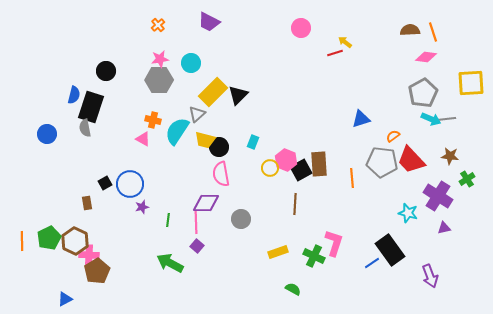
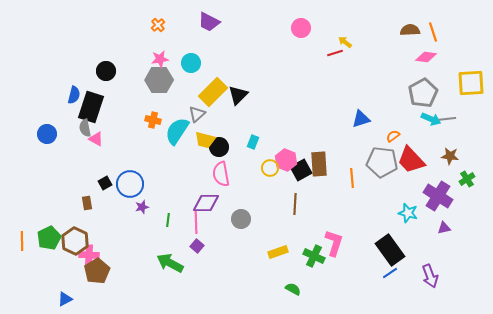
pink triangle at (143, 139): moved 47 px left
blue line at (372, 263): moved 18 px right, 10 px down
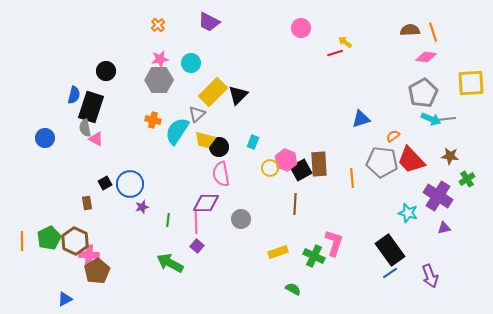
blue circle at (47, 134): moved 2 px left, 4 px down
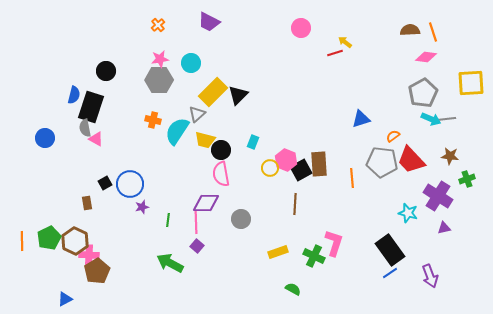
black circle at (219, 147): moved 2 px right, 3 px down
green cross at (467, 179): rotated 14 degrees clockwise
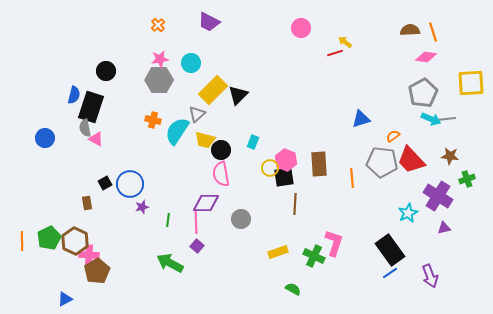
yellow rectangle at (213, 92): moved 2 px up
black square at (301, 170): moved 17 px left, 7 px down; rotated 20 degrees clockwise
cyan star at (408, 213): rotated 30 degrees clockwise
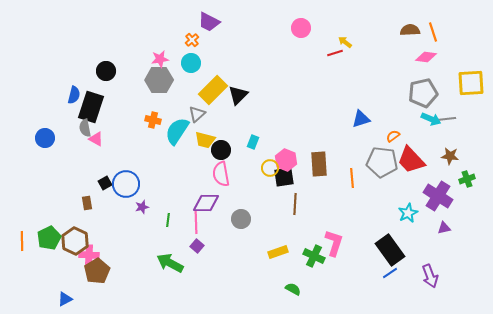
orange cross at (158, 25): moved 34 px right, 15 px down
gray pentagon at (423, 93): rotated 16 degrees clockwise
blue circle at (130, 184): moved 4 px left
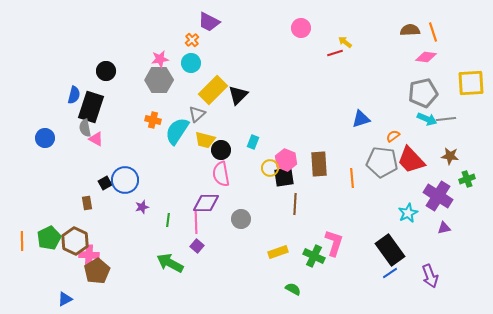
cyan arrow at (431, 119): moved 4 px left
blue circle at (126, 184): moved 1 px left, 4 px up
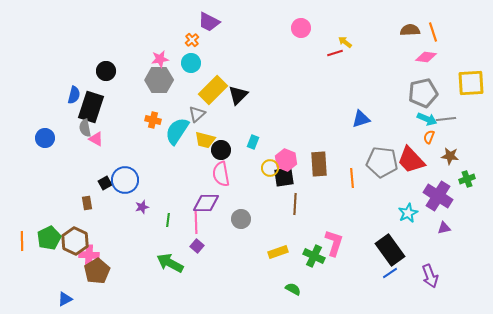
orange semicircle at (393, 136): moved 36 px right, 1 px down; rotated 32 degrees counterclockwise
